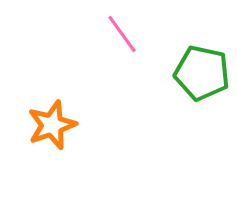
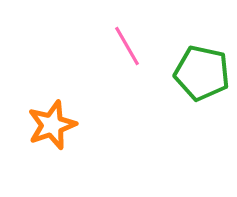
pink line: moved 5 px right, 12 px down; rotated 6 degrees clockwise
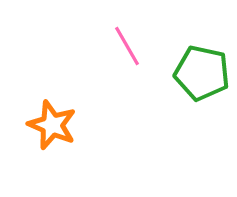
orange star: rotated 30 degrees counterclockwise
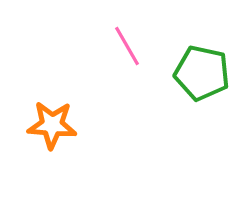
orange star: rotated 18 degrees counterclockwise
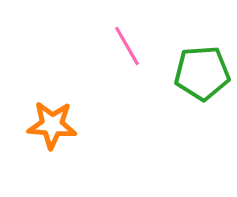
green pentagon: rotated 16 degrees counterclockwise
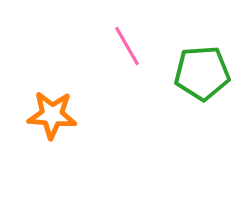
orange star: moved 10 px up
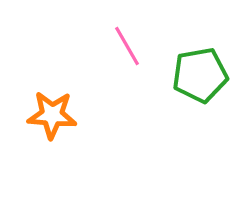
green pentagon: moved 2 px left, 2 px down; rotated 6 degrees counterclockwise
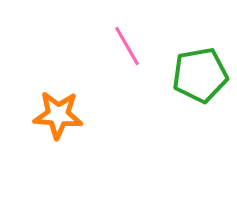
orange star: moved 6 px right
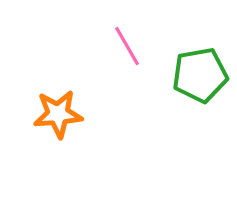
orange star: moved 1 px up; rotated 9 degrees counterclockwise
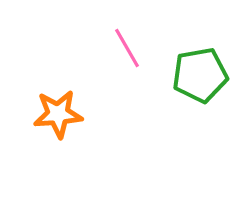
pink line: moved 2 px down
